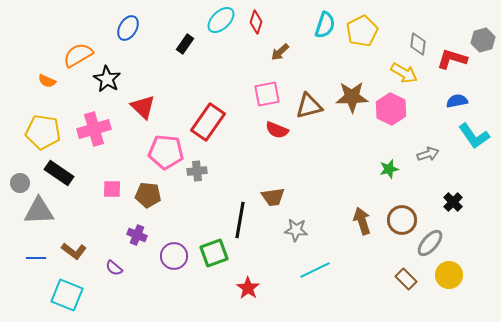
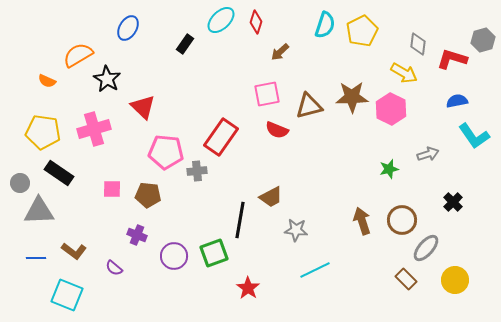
red rectangle at (208, 122): moved 13 px right, 15 px down
brown trapezoid at (273, 197): moved 2 px left; rotated 20 degrees counterclockwise
gray ellipse at (430, 243): moved 4 px left, 5 px down
yellow circle at (449, 275): moved 6 px right, 5 px down
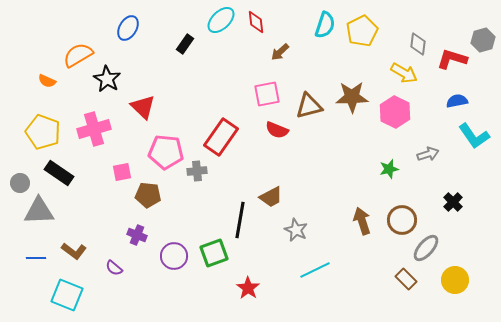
red diamond at (256, 22): rotated 25 degrees counterclockwise
pink hexagon at (391, 109): moved 4 px right, 3 px down
yellow pentagon at (43, 132): rotated 12 degrees clockwise
pink square at (112, 189): moved 10 px right, 17 px up; rotated 12 degrees counterclockwise
gray star at (296, 230): rotated 20 degrees clockwise
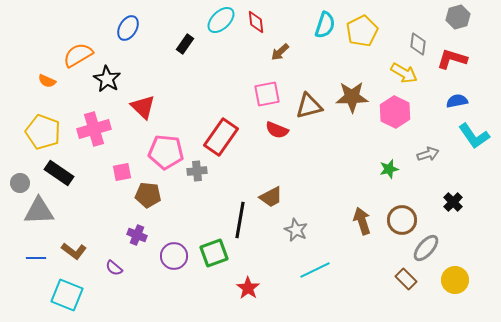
gray hexagon at (483, 40): moved 25 px left, 23 px up
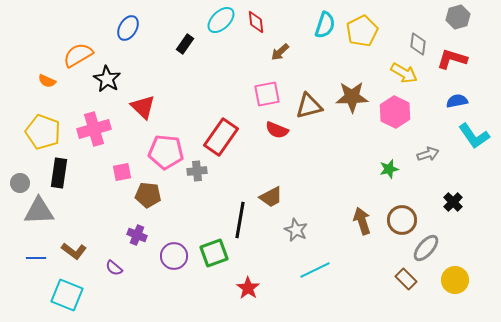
black rectangle at (59, 173): rotated 64 degrees clockwise
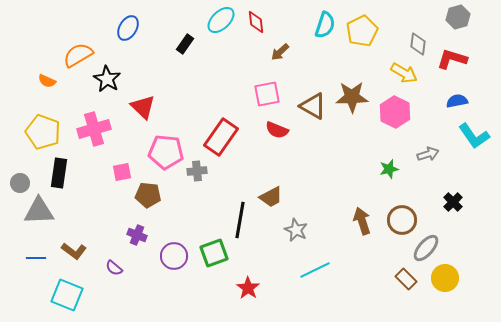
brown triangle at (309, 106): moved 4 px right; rotated 44 degrees clockwise
yellow circle at (455, 280): moved 10 px left, 2 px up
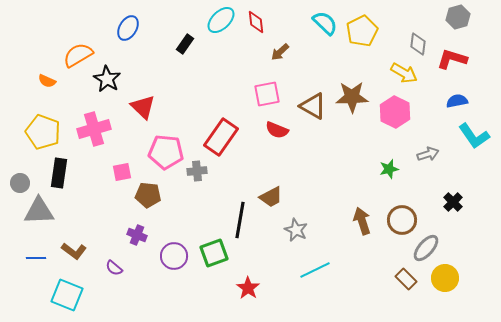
cyan semicircle at (325, 25): moved 2 px up; rotated 64 degrees counterclockwise
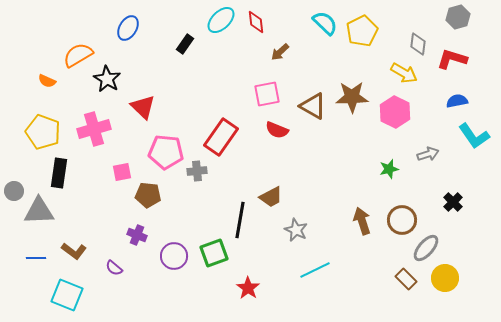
gray circle at (20, 183): moved 6 px left, 8 px down
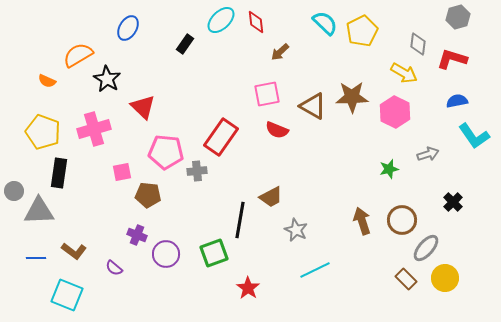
purple circle at (174, 256): moved 8 px left, 2 px up
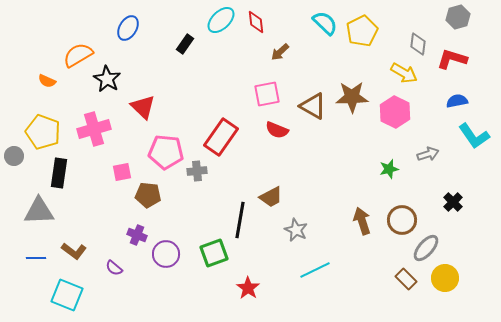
gray circle at (14, 191): moved 35 px up
